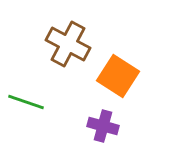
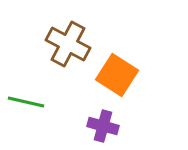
orange square: moved 1 px left, 1 px up
green line: rotated 6 degrees counterclockwise
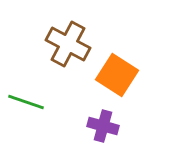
green line: rotated 6 degrees clockwise
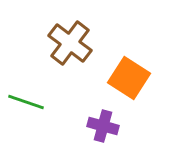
brown cross: moved 2 px right, 1 px up; rotated 9 degrees clockwise
orange square: moved 12 px right, 3 px down
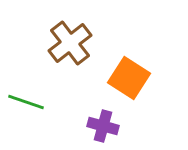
brown cross: rotated 15 degrees clockwise
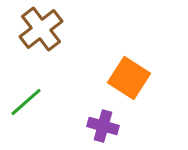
brown cross: moved 29 px left, 14 px up
green line: rotated 60 degrees counterclockwise
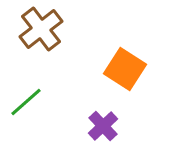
orange square: moved 4 px left, 9 px up
purple cross: rotated 32 degrees clockwise
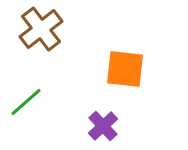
orange square: rotated 27 degrees counterclockwise
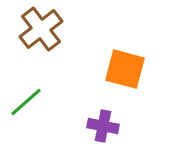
orange square: rotated 9 degrees clockwise
purple cross: rotated 36 degrees counterclockwise
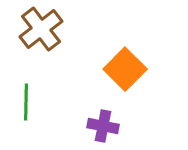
orange square: rotated 30 degrees clockwise
green line: rotated 48 degrees counterclockwise
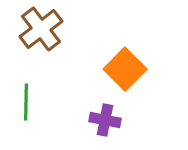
purple cross: moved 2 px right, 6 px up
